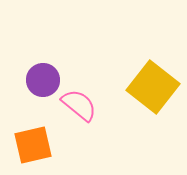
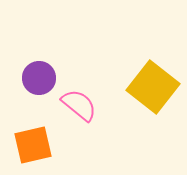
purple circle: moved 4 px left, 2 px up
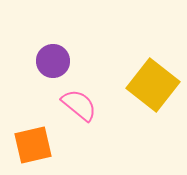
purple circle: moved 14 px right, 17 px up
yellow square: moved 2 px up
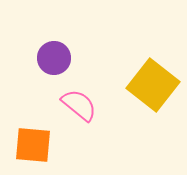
purple circle: moved 1 px right, 3 px up
orange square: rotated 18 degrees clockwise
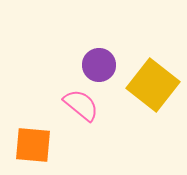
purple circle: moved 45 px right, 7 px down
pink semicircle: moved 2 px right
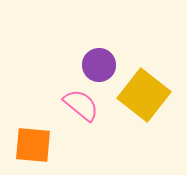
yellow square: moved 9 px left, 10 px down
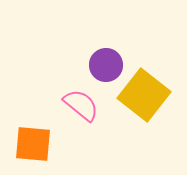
purple circle: moved 7 px right
orange square: moved 1 px up
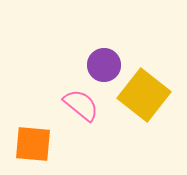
purple circle: moved 2 px left
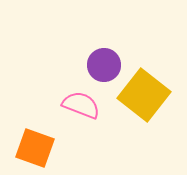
pink semicircle: rotated 18 degrees counterclockwise
orange square: moved 2 px right, 4 px down; rotated 15 degrees clockwise
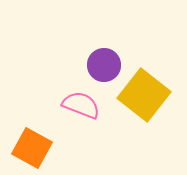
orange square: moved 3 px left; rotated 9 degrees clockwise
